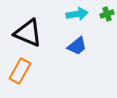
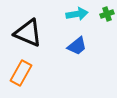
orange rectangle: moved 1 px right, 2 px down
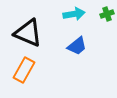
cyan arrow: moved 3 px left
orange rectangle: moved 3 px right, 3 px up
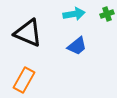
orange rectangle: moved 10 px down
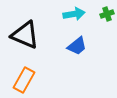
black triangle: moved 3 px left, 2 px down
